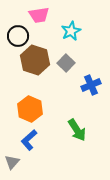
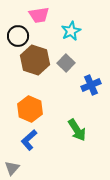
gray triangle: moved 6 px down
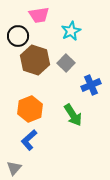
orange hexagon: rotated 15 degrees clockwise
green arrow: moved 4 px left, 15 px up
gray triangle: moved 2 px right
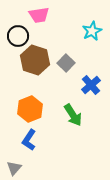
cyan star: moved 21 px right
blue cross: rotated 18 degrees counterclockwise
blue L-shape: rotated 15 degrees counterclockwise
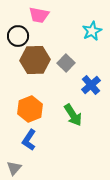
pink trapezoid: rotated 20 degrees clockwise
brown hexagon: rotated 20 degrees counterclockwise
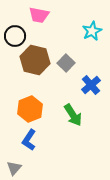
black circle: moved 3 px left
brown hexagon: rotated 16 degrees clockwise
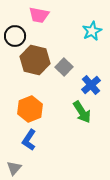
gray square: moved 2 px left, 4 px down
green arrow: moved 9 px right, 3 px up
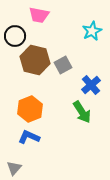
gray square: moved 1 px left, 2 px up; rotated 18 degrees clockwise
blue L-shape: moved 3 px up; rotated 80 degrees clockwise
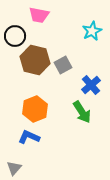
orange hexagon: moved 5 px right
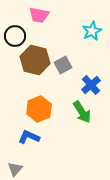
orange hexagon: moved 4 px right
gray triangle: moved 1 px right, 1 px down
